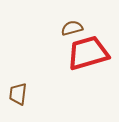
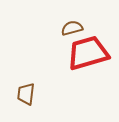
brown trapezoid: moved 8 px right
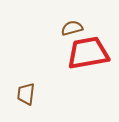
red trapezoid: rotated 6 degrees clockwise
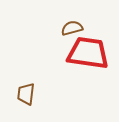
red trapezoid: rotated 18 degrees clockwise
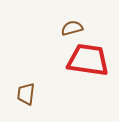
red trapezoid: moved 7 px down
